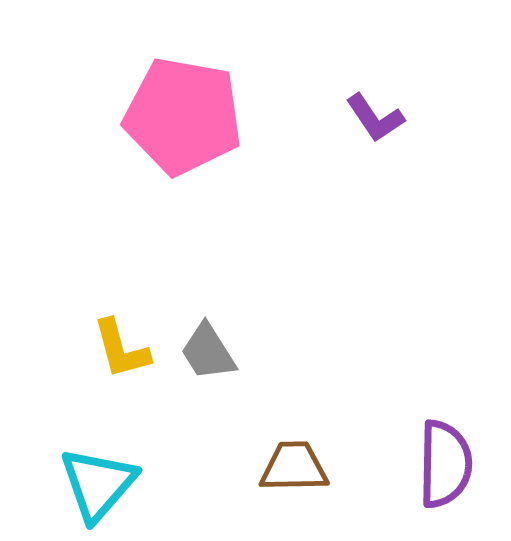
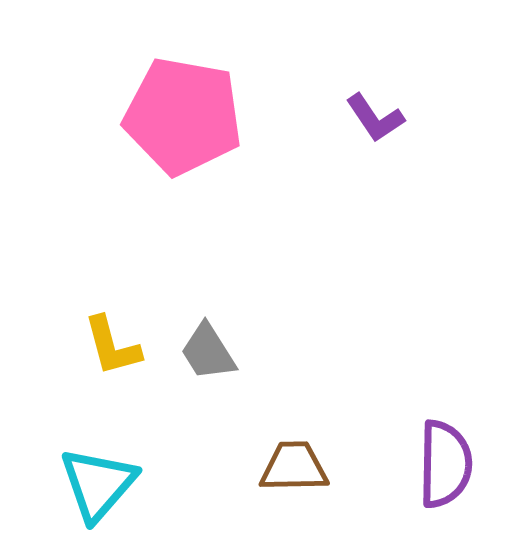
yellow L-shape: moved 9 px left, 3 px up
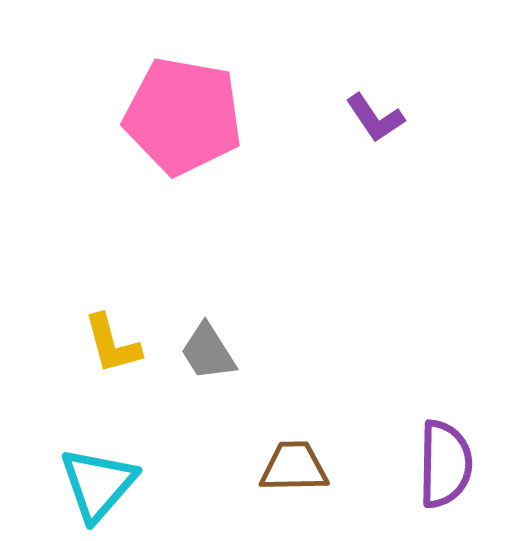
yellow L-shape: moved 2 px up
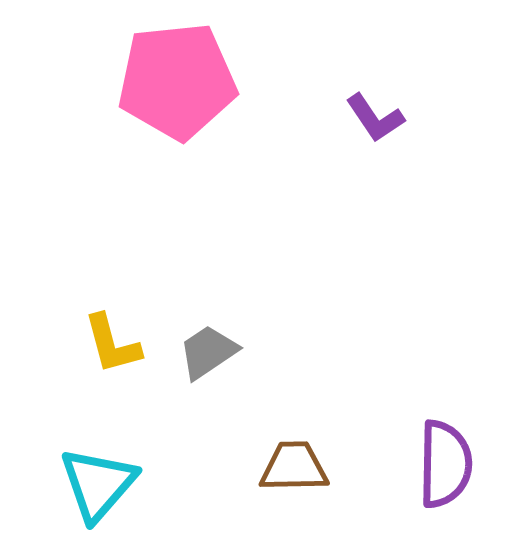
pink pentagon: moved 6 px left, 35 px up; rotated 16 degrees counterclockwise
gray trapezoid: rotated 88 degrees clockwise
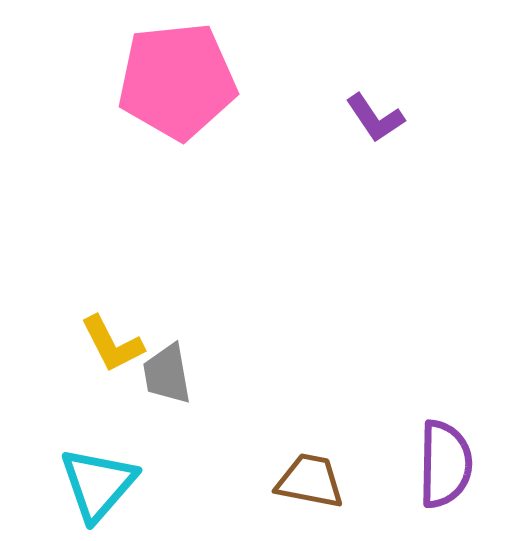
yellow L-shape: rotated 12 degrees counterclockwise
gray trapezoid: moved 41 px left, 22 px down; rotated 66 degrees counterclockwise
brown trapezoid: moved 16 px right, 14 px down; rotated 12 degrees clockwise
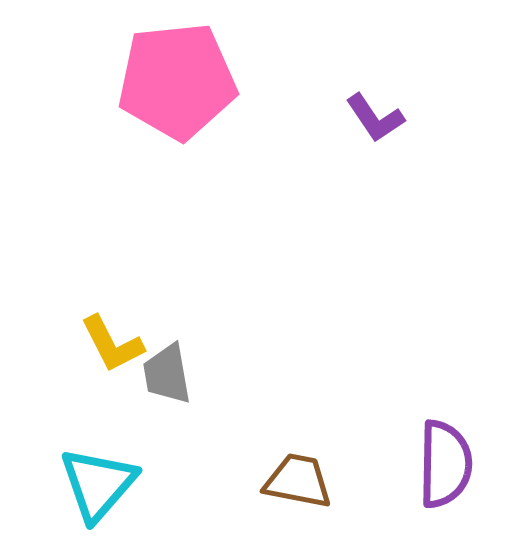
brown trapezoid: moved 12 px left
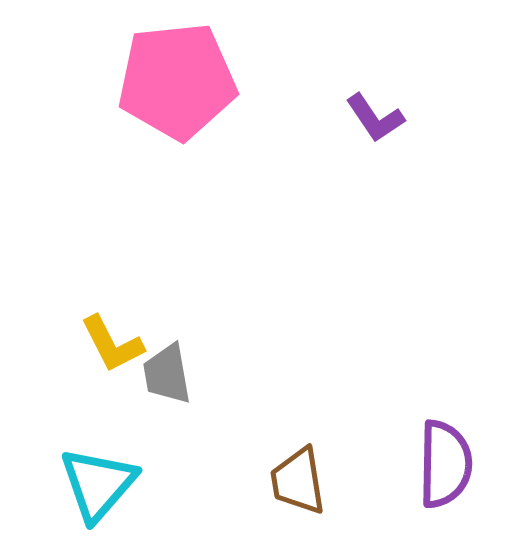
brown trapezoid: rotated 110 degrees counterclockwise
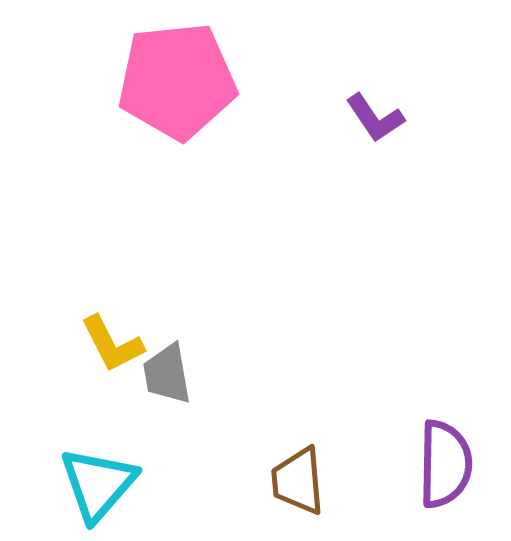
brown trapezoid: rotated 4 degrees clockwise
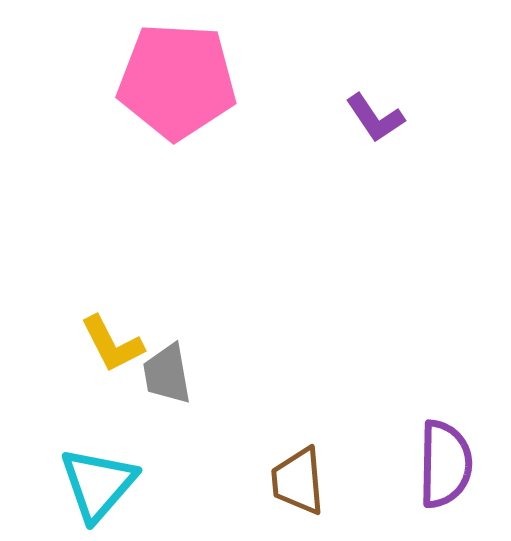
pink pentagon: rotated 9 degrees clockwise
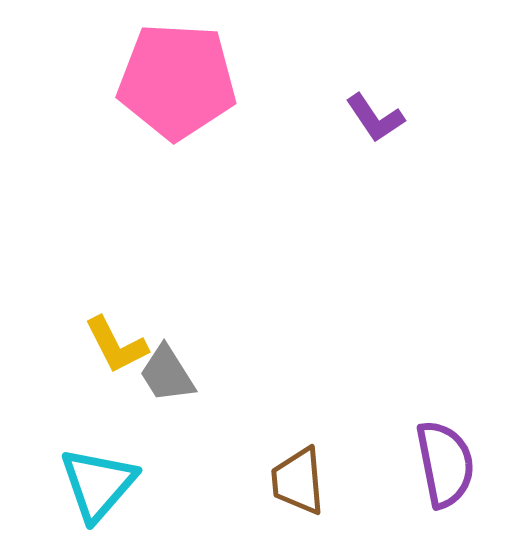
yellow L-shape: moved 4 px right, 1 px down
gray trapezoid: rotated 22 degrees counterclockwise
purple semicircle: rotated 12 degrees counterclockwise
